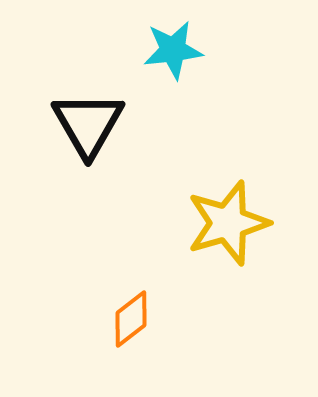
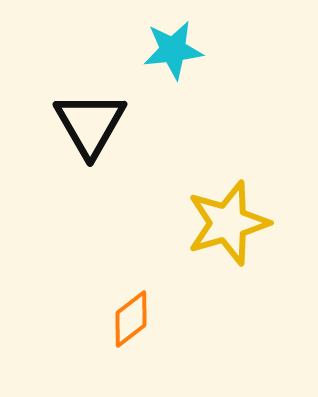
black triangle: moved 2 px right
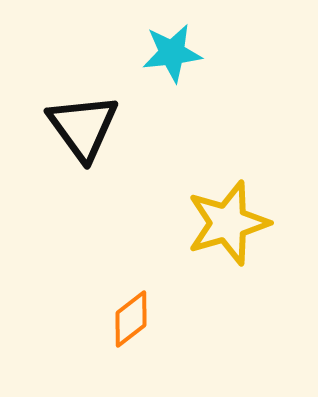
cyan star: moved 1 px left, 3 px down
black triangle: moved 7 px left, 3 px down; rotated 6 degrees counterclockwise
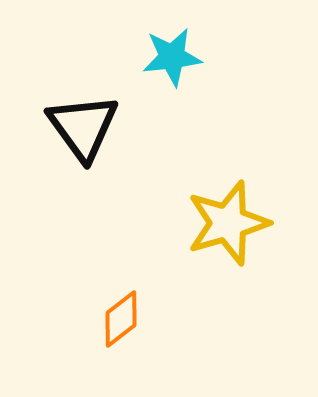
cyan star: moved 4 px down
orange diamond: moved 10 px left
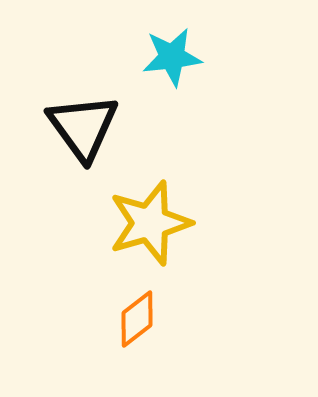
yellow star: moved 78 px left
orange diamond: moved 16 px right
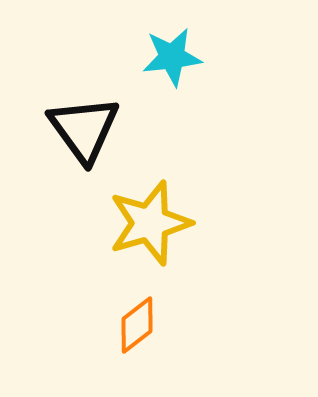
black triangle: moved 1 px right, 2 px down
orange diamond: moved 6 px down
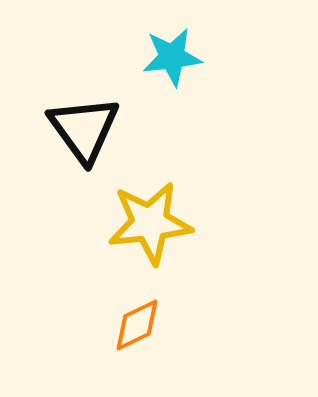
yellow star: rotated 10 degrees clockwise
orange diamond: rotated 12 degrees clockwise
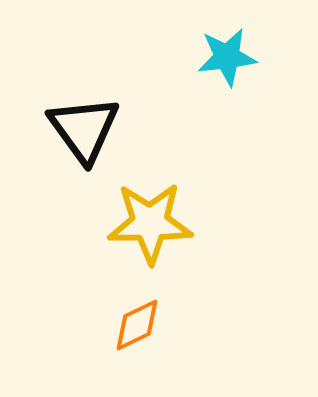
cyan star: moved 55 px right
yellow star: rotated 6 degrees clockwise
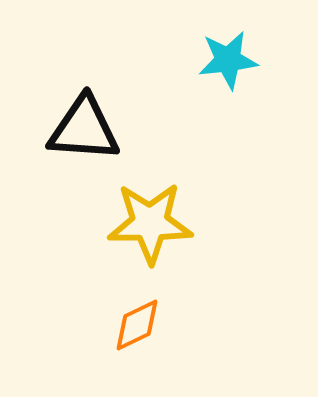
cyan star: moved 1 px right, 3 px down
black triangle: rotated 50 degrees counterclockwise
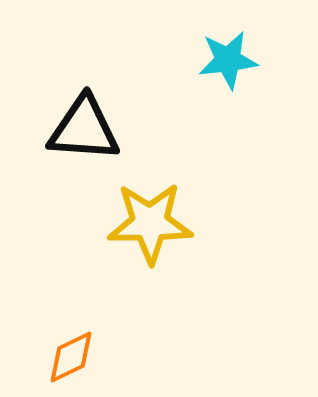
orange diamond: moved 66 px left, 32 px down
